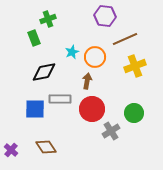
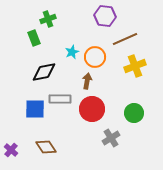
gray cross: moved 7 px down
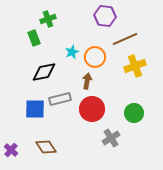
gray rectangle: rotated 15 degrees counterclockwise
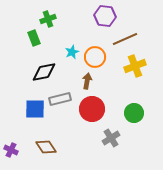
purple cross: rotated 16 degrees counterclockwise
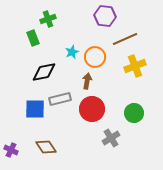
green rectangle: moved 1 px left
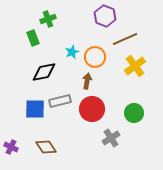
purple hexagon: rotated 15 degrees clockwise
yellow cross: rotated 15 degrees counterclockwise
gray rectangle: moved 2 px down
purple cross: moved 3 px up
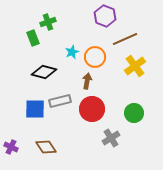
green cross: moved 3 px down
black diamond: rotated 25 degrees clockwise
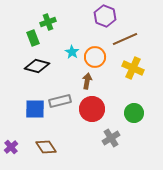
cyan star: rotated 16 degrees counterclockwise
yellow cross: moved 2 px left, 2 px down; rotated 30 degrees counterclockwise
black diamond: moved 7 px left, 6 px up
purple cross: rotated 24 degrees clockwise
